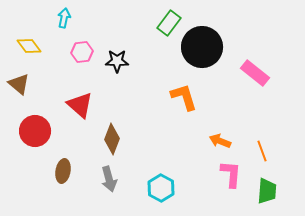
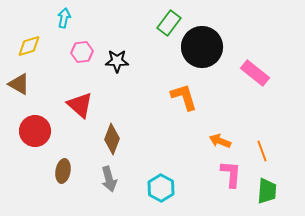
yellow diamond: rotated 70 degrees counterclockwise
brown triangle: rotated 10 degrees counterclockwise
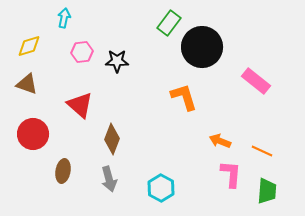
pink rectangle: moved 1 px right, 8 px down
brown triangle: moved 8 px right; rotated 10 degrees counterclockwise
red circle: moved 2 px left, 3 px down
orange line: rotated 45 degrees counterclockwise
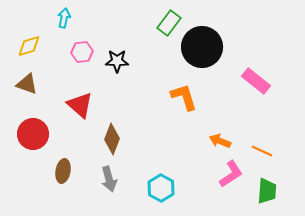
pink L-shape: rotated 52 degrees clockwise
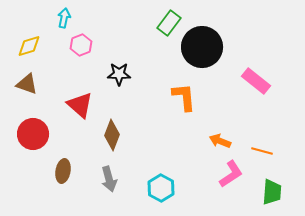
pink hexagon: moved 1 px left, 7 px up; rotated 15 degrees counterclockwise
black star: moved 2 px right, 13 px down
orange L-shape: rotated 12 degrees clockwise
brown diamond: moved 4 px up
orange line: rotated 10 degrees counterclockwise
green trapezoid: moved 5 px right, 1 px down
